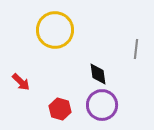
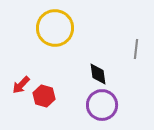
yellow circle: moved 2 px up
red arrow: moved 3 px down; rotated 90 degrees clockwise
red hexagon: moved 16 px left, 13 px up
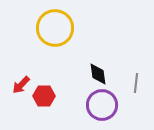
gray line: moved 34 px down
red hexagon: rotated 15 degrees counterclockwise
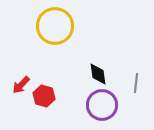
yellow circle: moved 2 px up
red hexagon: rotated 15 degrees clockwise
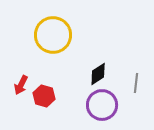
yellow circle: moved 2 px left, 9 px down
black diamond: rotated 65 degrees clockwise
red arrow: rotated 18 degrees counterclockwise
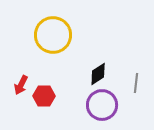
red hexagon: rotated 15 degrees counterclockwise
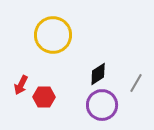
gray line: rotated 24 degrees clockwise
red hexagon: moved 1 px down
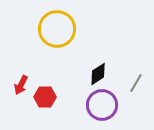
yellow circle: moved 4 px right, 6 px up
red hexagon: moved 1 px right
